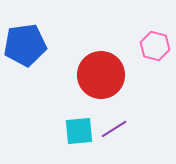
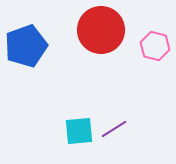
blue pentagon: moved 1 px right, 1 px down; rotated 12 degrees counterclockwise
red circle: moved 45 px up
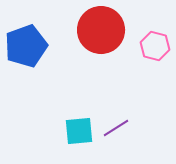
purple line: moved 2 px right, 1 px up
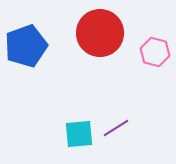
red circle: moved 1 px left, 3 px down
pink hexagon: moved 6 px down
cyan square: moved 3 px down
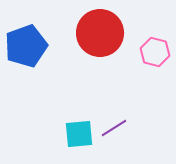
purple line: moved 2 px left
